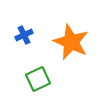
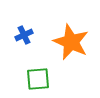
green square: rotated 20 degrees clockwise
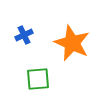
orange star: moved 1 px right, 1 px down
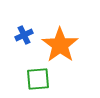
orange star: moved 12 px left, 2 px down; rotated 12 degrees clockwise
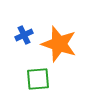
orange star: moved 1 px left, 1 px up; rotated 18 degrees counterclockwise
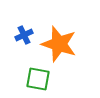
green square: rotated 15 degrees clockwise
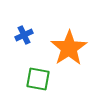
orange star: moved 10 px right, 4 px down; rotated 21 degrees clockwise
